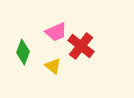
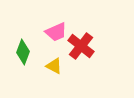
yellow triangle: moved 1 px right; rotated 12 degrees counterclockwise
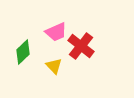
green diamond: rotated 25 degrees clockwise
yellow triangle: rotated 18 degrees clockwise
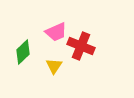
red cross: rotated 16 degrees counterclockwise
yellow triangle: rotated 18 degrees clockwise
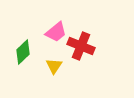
pink trapezoid: rotated 15 degrees counterclockwise
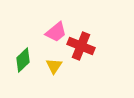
green diamond: moved 8 px down
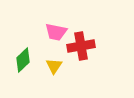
pink trapezoid: rotated 50 degrees clockwise
red cross: rotated 32 degrees counterclockwise
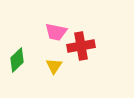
green diamond: moved 6 px left
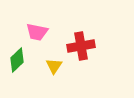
pink trapezoid: moved 19 px left
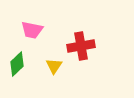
pink trapezoid: moved 5 px left, 2 px up
green diamond: moved 4 px down
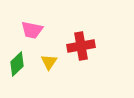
yellow triangle: moved 5 px left, 4 px up
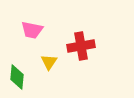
green diamond: moved 13 px down; rotated 40 degrees counterclockwise
